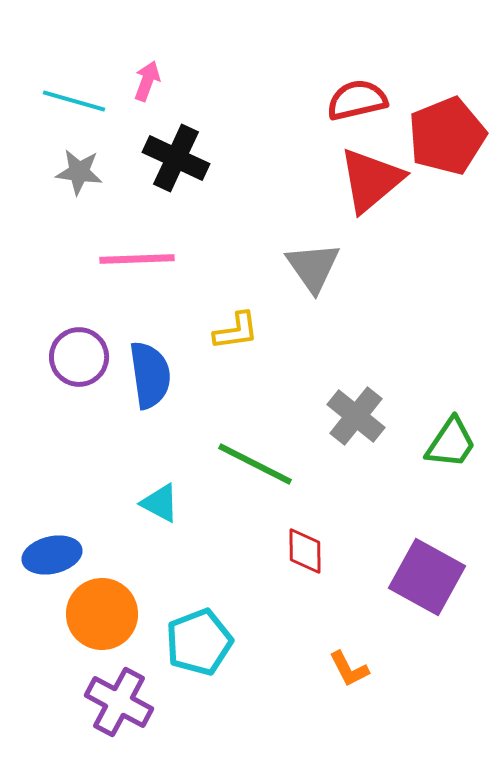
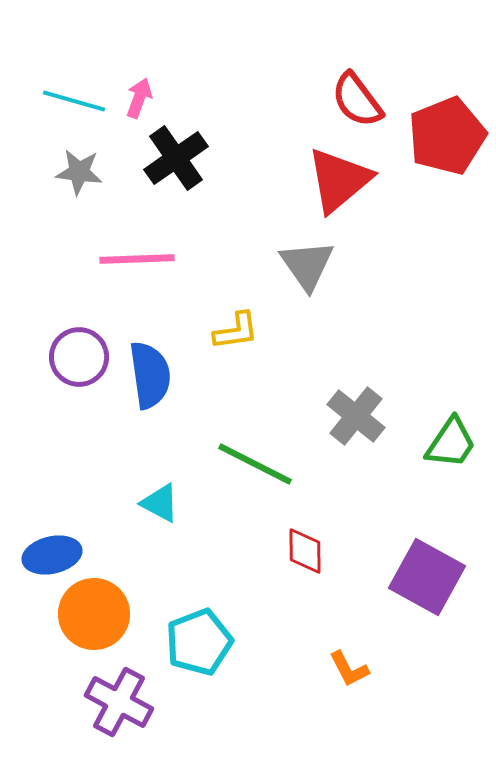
pink arrow: moved 8 px left, 17 px down
red semicircle: rotated 114 degrees counterclockwise
black cross: rotated 30 degrees clockwise
red triangle: moved 32 px left
gray triangle: moved 6 px left, 2 px up
orange circle: moved 8 px left
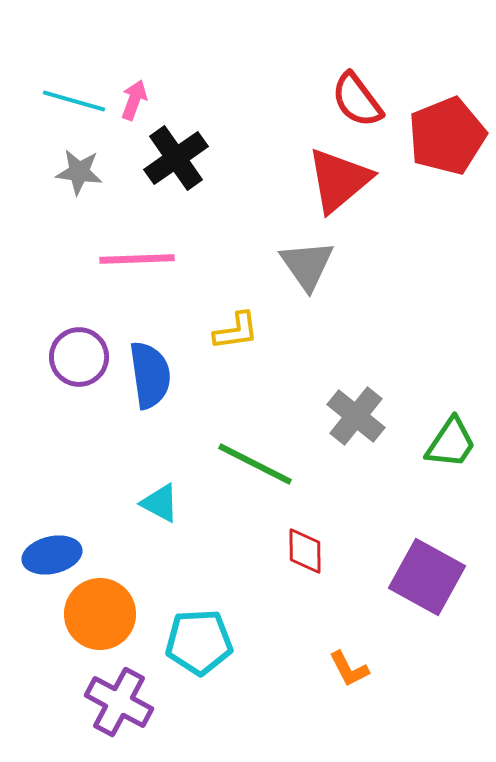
pink arrow: moved 5 px left, 2 px down
orange circle: moved 6 px right
cyan pentagon: rotated 18 degrees clockwise
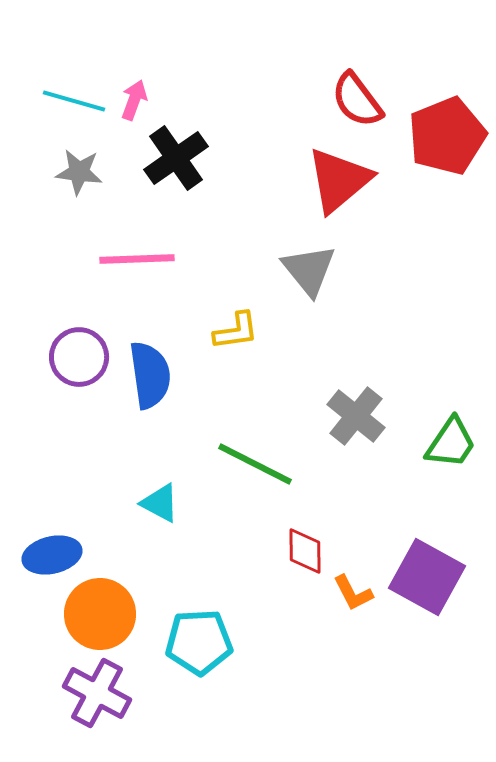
gray triangle: moved 2 px right, 5 px down; rotated 4 degrees counterclockwise
orange L-shape: moved 4 px right, 76 px up
purple cross: moved 22 px left, 9 px up
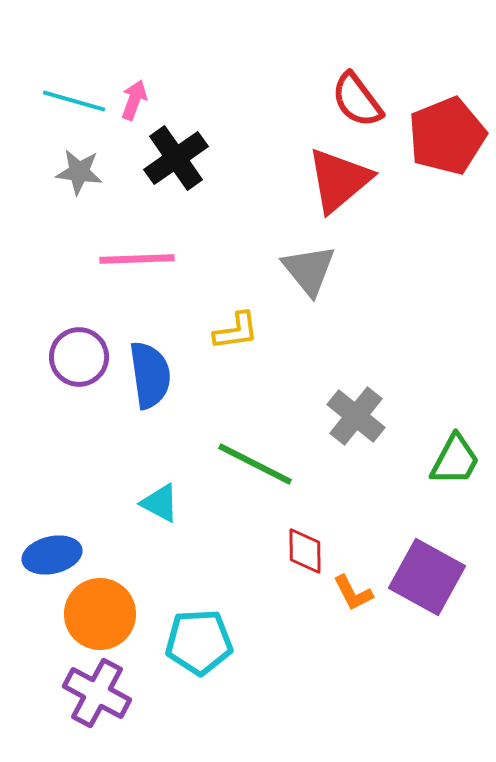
green trapezoid: moved 4 px right, 17 px down; rotated 6 degrees counterclockwise
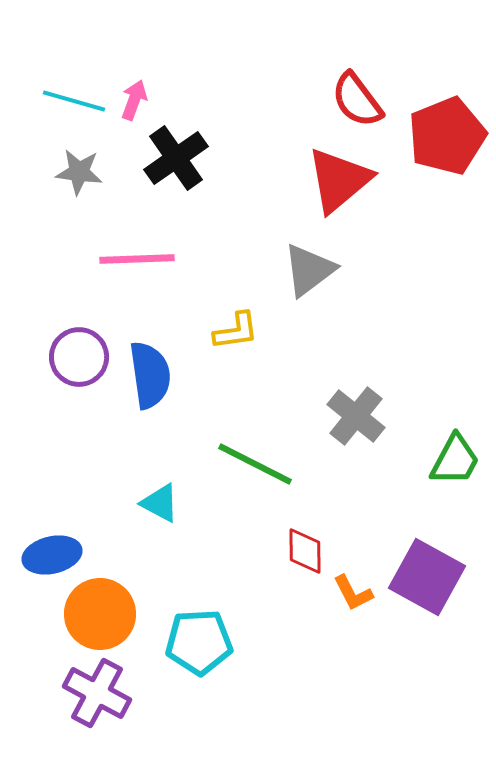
gray triangle: rotated 32 degrees clockwise
